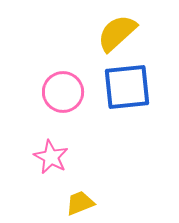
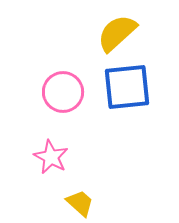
yellow trapezoid: rotated 64 degrees clockwise
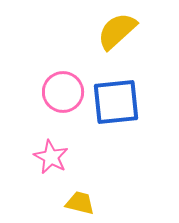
yellow semicircle: moved 2 px up
blue square: moved 11 px left, 15 px down
yellow trapezoid: rotated 28 degrees counterclockwise
